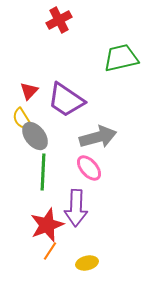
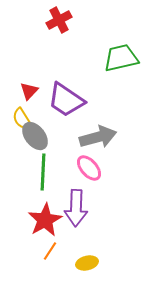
red star: moved 2 px left, 5 px up; rotated 8 degrees counterclockwise
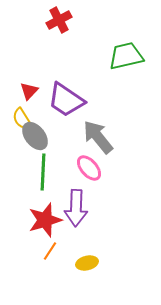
green trapezoid: moved 5 px right, 2 px up
gray arrow: rotated 114 degrees counterclockwise
red star: rotated 12 degrees clockwise
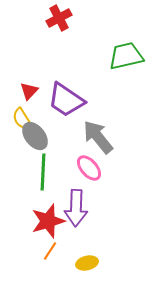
red cross: moved 2 px up
red star: moved 3 px right, 1 px down
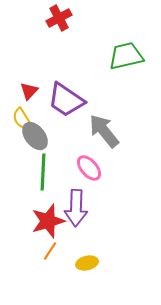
gray arrow: moved 6 px right, 6 px up
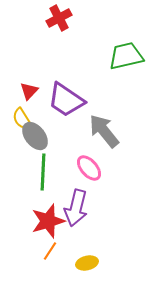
purple arrow: rotated 12 degrees clockwise
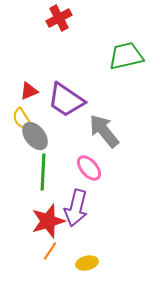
red triangle: rotated 24 degrees clockwise
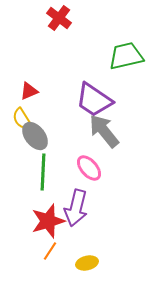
red cross: rotated 25 degrees counterclockwise
purple trapezoid: moved 28 px right
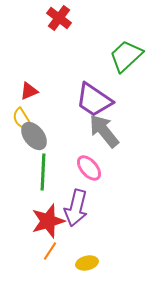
green trapezoid: rotated 30 degrees counterclockwise
gray ellipse: moved 1 px left
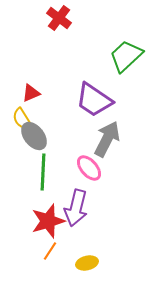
red triangle: moved 2 px right, 2 px down
gray arrow: moved 3 px right, 8 px down; rotated 66 degrees clockwise
